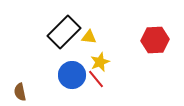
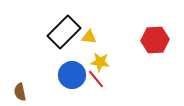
yellow star: rotated 30 degrees clockwise
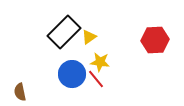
yellow triangle: rotated 42 degrees counterclockwise
blue circle: moved 1 px up
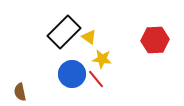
yellow triangle: rotated 49 degrees counterclockwise
yellow star: moved 2 px right, 3 px up
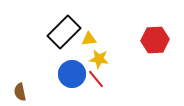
yellow triangle: moved 2 px down; rotated 42 degrees counterclockwise
yellow star: moved 3 px left
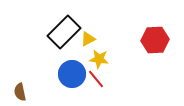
yellow triangle: moved 1 px left; rotated 21 degrees counterclockwise
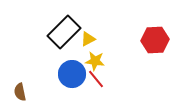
yellow star: moved 4 px left, 2 px down
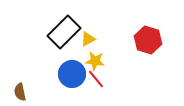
red hexagon: moved 7 px left; rotated 20 degrees clockwise
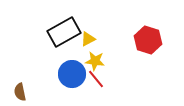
black rectangle: rotated 16 degrees clockwise
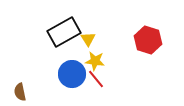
yellow triangle: rotated 35 degrees counterclockwise
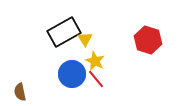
yellow triangle: moved 3 px left
yellow star: rotated 18 degrees clockwise
